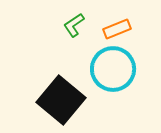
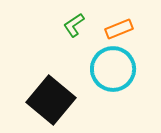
orange rectangle: moved 2 px right
black square: moved 10 px left
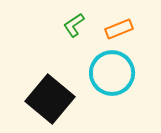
cyan circle: moved 1 px left, 4 px down
black square: moved 1 px left, 1 px up
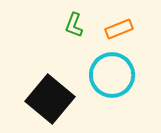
green L-shape: rotated 35 degrees counterclockwise
cyan circle: moved 2 px down
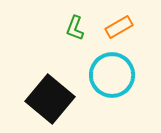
green L-shape: moved 1 px right, 3 px down
orange rectangle: moved 2 px up; rotated 8 degrees counterclockwise
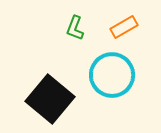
orange rectangle: moved 5 px right
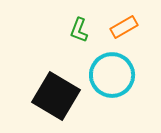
green L-shape: moved 4 px right, 2 px down
black square: moved 6 px right, 3 px up; rotated 9 degrees counterclockwise
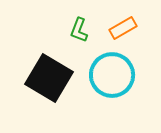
orange rectangle: moved 1 px left, 1 px down
black square: moved 7 px left, 18 px up
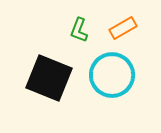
black square: rotated 9 degrees counterclockwise
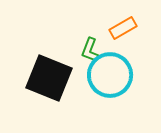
green L-shape: moved 11 px right, 20 px down
cyan circle: moved 2 px left
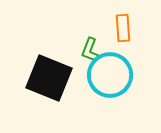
orange rectangle: rotated 64 degrees counterclockwise
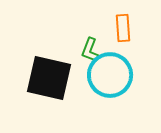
black square: rotated 9 degrees counterclockwise
